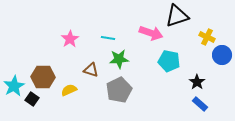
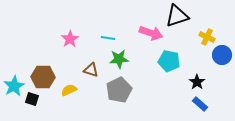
black square: rotated 16 degrees counterclockwise
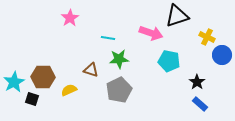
pink star: moved 21 px up
cyan star: moved 4 px up
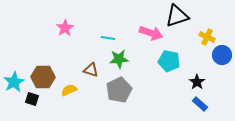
pink star: moved 5 px left, 10 px down
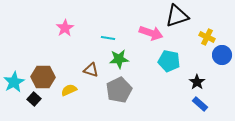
black square: moved 2 px right; rotated 24 degrees clockwise
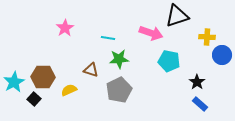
yellow cross: rotated 21 degrees counterclockwise
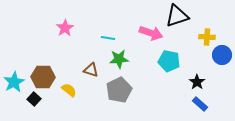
yellow semicircle: rotated 63 degrees clockwise
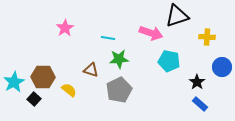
blue circle: moved 12 px down
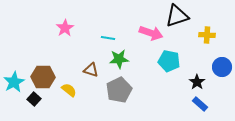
yellow cross: moved 2 px up
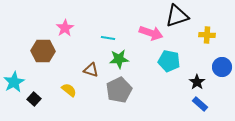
brown hexagon: moved 26 px up
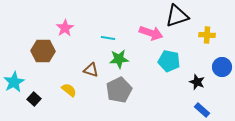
black star: rotated 14 degrees counterclockwise
blue rectangle: moved 2 px right, 6 px down
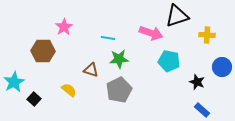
pink star: moved 1 px left, 1 px up
